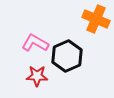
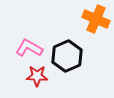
pink L-shape: moved 6 px left, 5 px down
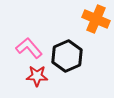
pink L-shape: rotated 20 degrees clockwise
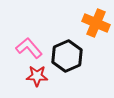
orange cross: moved 4 px down
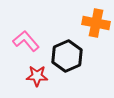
orange cross: rotated 12 degrees counterclockwise
pink L-shape: moved 3 px left, 7 px up
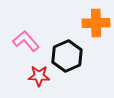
orange cross: rotated 12 degrees counterclockwise
red star: moved 2 px right
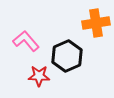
orange cross: rotated 8 degrees counterclockwise
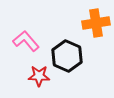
black hexagon: rotated 12 degrees counterclockwise
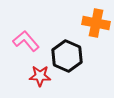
orange cross: rotated 20 degrees clockwise
red star: moved 1 px right
